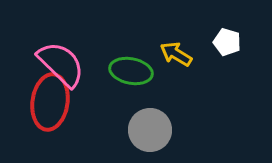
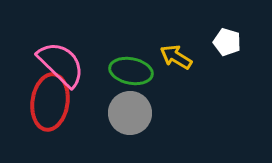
yellow arrow: moved 3 px down
gray circle: moved 20 px left, 17 px up
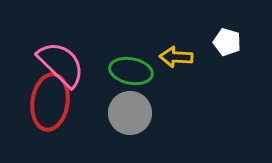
yellow arrow: rotated 28 degrees counterclockwise
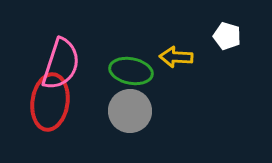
white pentagon: moved 6 px up
pink semicircle: rotated 64 degrees clockwise
gray circle: moved 2 px up
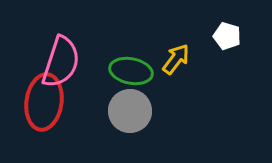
yellow arrow: moved 2 px down; rotated 124 degrees clockwise
pink semicircle: moved 2 px up
red ellipse: moved 6 px left
